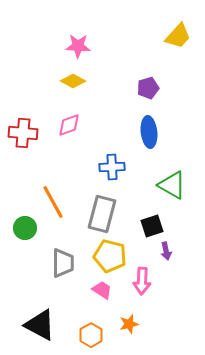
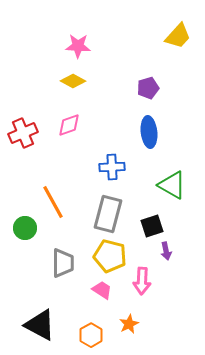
red cross: rotated 28 degrees counterclockwise
gray rectangle: moved 6 px right
orange star: rotated 12 degrees counterclockwise
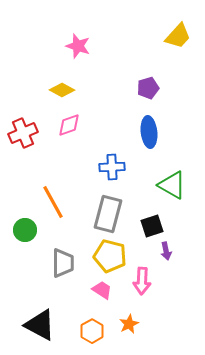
pink star: rotated 15 degrees clockwise
yellow diamond: moved 11 px left, 9 px down
green circle: moved 2 px down
orange hexagon: moved 1 px right, 4 px up
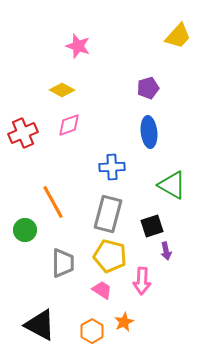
orange star: moved 5 px left, 2 px up
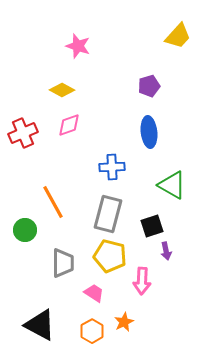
purple pentagon: moved 1 px right, 2 px up
pink trapezoid: moved 8 px left, 3 px down
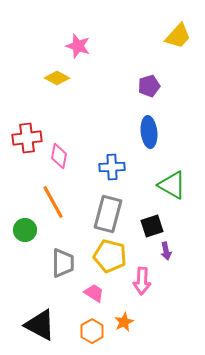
yellow diamond: moved 5 px left, 12 px up
pink diamond: moved 10 px left, 31 px down; rotated 60 degrees counterclockwise
red cross: moved 4 px right, 5 px down; rotated 16 degrees clockwise
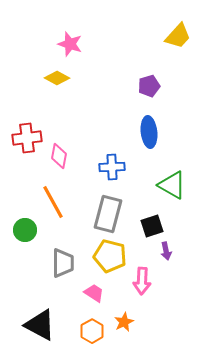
pink star: moved 8 px left, 2 px up
